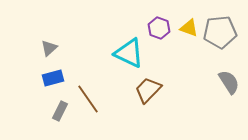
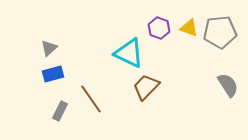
blue rectangle: moved 4 px up
gray semicircle: moved 1 px left, 3 px down
brown trapezoid: moved 2 px left, 3 px up
brown line: moved 3 px right
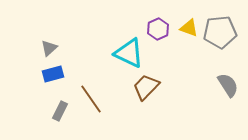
purple hexagon: moved 1 px left, 1 px down; rotated 15 degrees clockwise
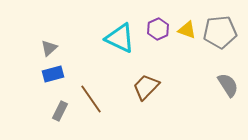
yellow triangle: moved 2 px left, 2 px down
cyan triangle: moved 9 px left, 15 px up
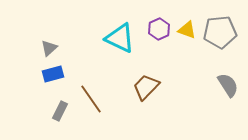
purple hexagon: moved 1 px right
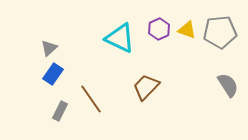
blue rectangle: rotated 40 degrees counterclockwise
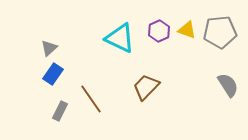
purple hexagon: moved 2 px down
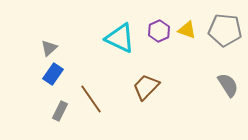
gray pentagon: moved 5 px right, 2 px up; rotated 12 degrees clockwise
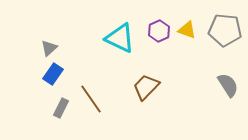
gray rectangle: moved 1 px right, 3 px up
